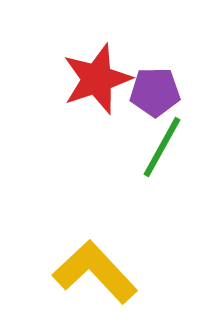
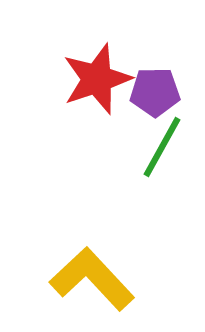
yellow L-shape: moved 3 px left, 7 px down
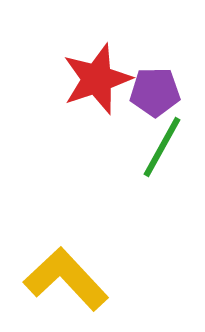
yellow L-shape: moved 26 px left
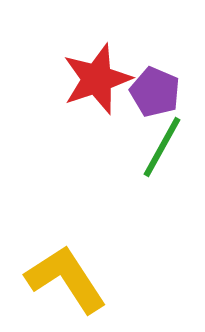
purple pentagon: rotated 24 degrees clockwise
yellow L-shape: rotated 10 degrees clockwise
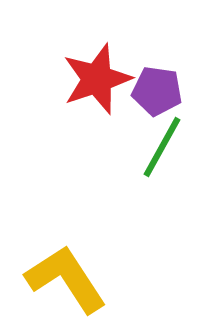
purple pentagon: moved 2 px right, 1 px up; rotated 15 degrees counterclockwise
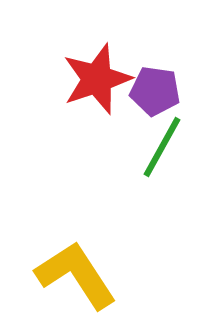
purple pentagon: moved 2 px left
yellow L-shape: moved 10 px right, 4 px up
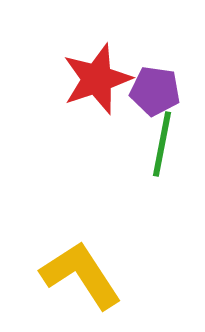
green line: moved 3 px up; rotated 18 degrees counterclockwise
yellow L-shape: moved 5 px right
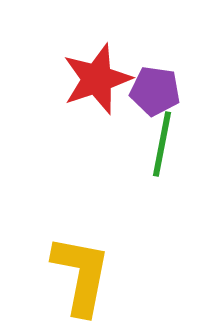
yellow L-shape: rotated 44 degrees clockwise
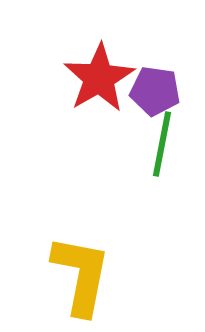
red star: moved 2 px right, 1 px up; rotated 12 degrees counterclockwise
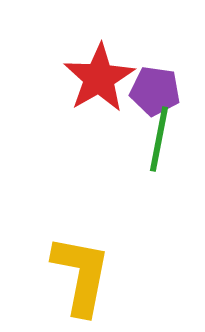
green line: moved 3 px left, 5 px up
